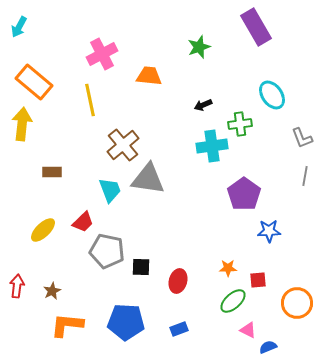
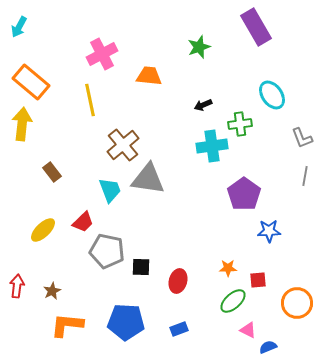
orange rectangle: moved 3 px left
brown rectangle: rotated 54 degrees clockwise
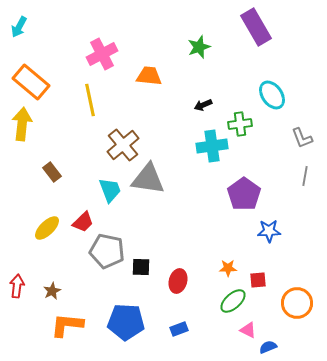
yellow ellipse: moved 4 px right, 2 px up
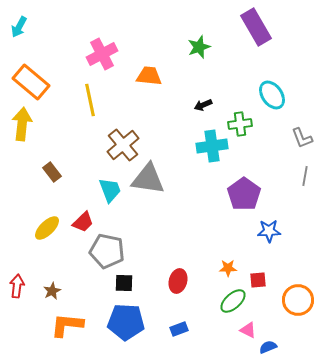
black square: moved 17 px left, 16 px down
orange circle: moved 1 px right, 3 px up
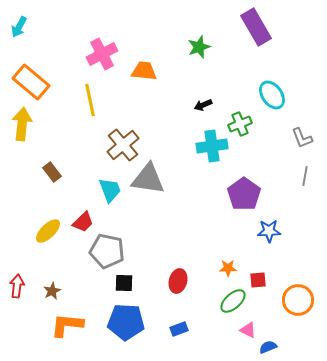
orange trapezoid: moved 5 px left, 5 px up
green cross: rotated 15 degrees counterclockwise
yellow ellipse: moved 1 px right, 3 px down
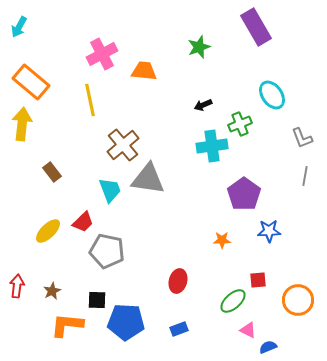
orange star: moved 6 px left, 28 px up
black square: moved 27 px left, 17 px down
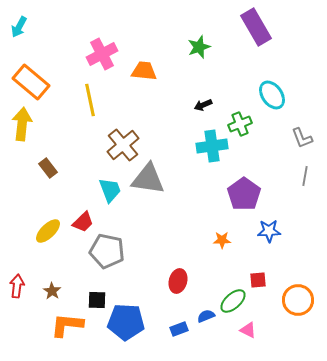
brown rectangle: moved 4 px left, 4 px up
brown star: rotated 12 degrees counterclockwise
blue semicircle: moved 62 px left, 31 px up
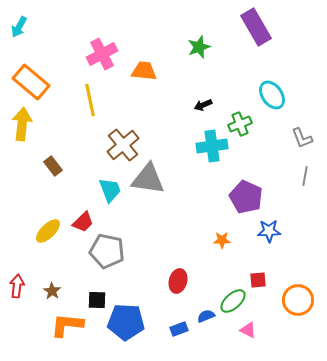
brown rectangle: moved 5 px right, 2 px up
purple pentagon: moved 2 px right, 3 px down; rotated 12 degrees counterclockwise
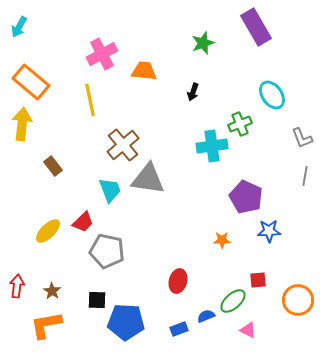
green star: moved 4 px right, 4 px up
black arrow: moved 10 px left, 13 px up; rotated 48 degrees counterclockwise
orange L-shape: moved 21 px left; rotated 16 degrees counterclockwise
